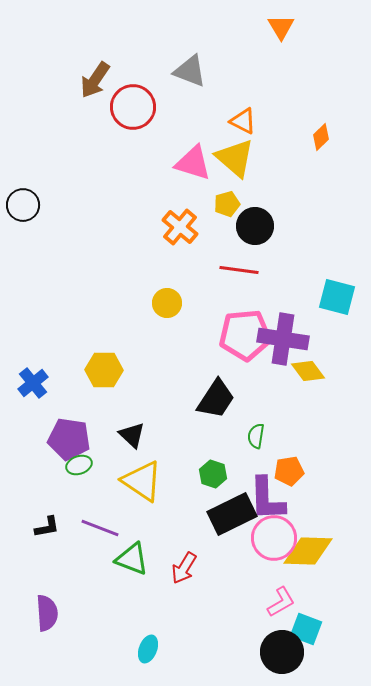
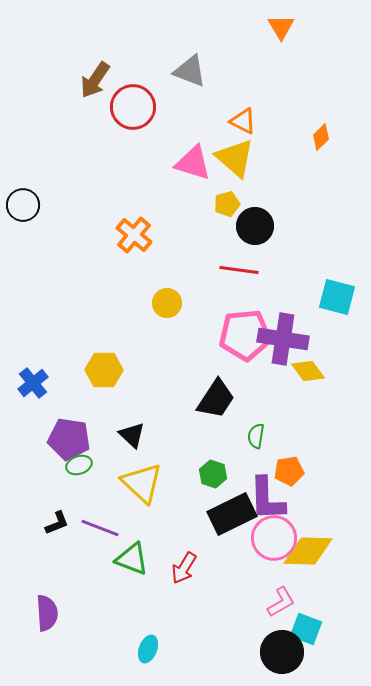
orange cross at (180, 227): moved 46 px left, 8 px down
yellow triangle at (142, 481): moved 2 px down; rotated 9 degrees clockwise
black L-shape at (47, 527): moved 10 px right, 4 px up; rotated 12 degrees counterclockwise
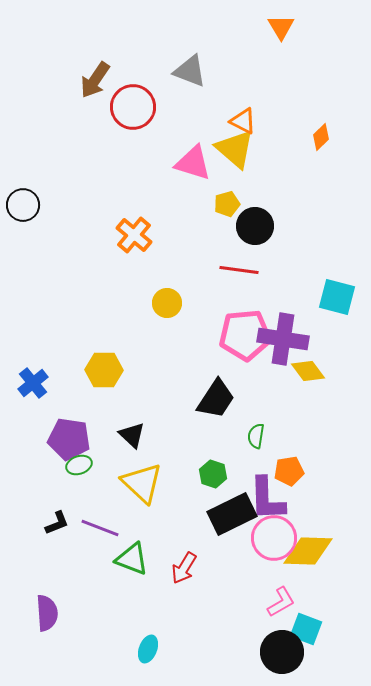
yellow triangle at (235, 158): moved 9 px up
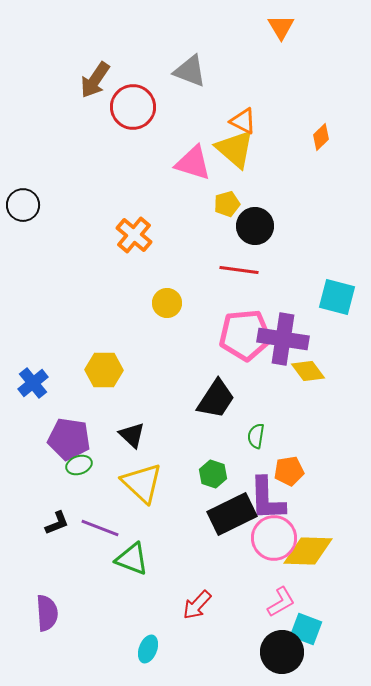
red arrow at (184, 568): moved 13 px right, 37 px down; rotated 12 degrees clockwise
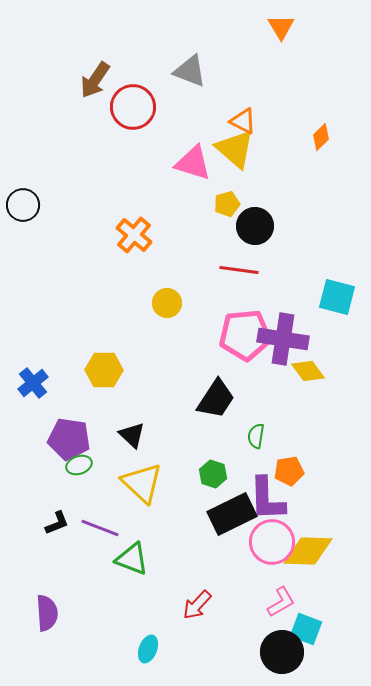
pink circle at (274, 538): moved 2 px left, 4 px down
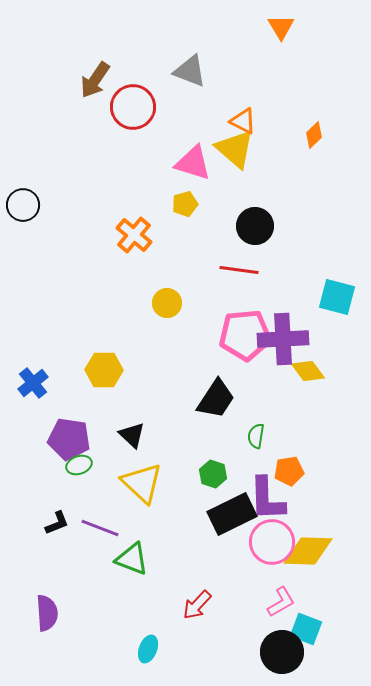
orange diamond at (321, 137): moved 7 px left, 2 px up
yellow pentagon at (227, 204): moved 42 px left
purple cross at (283, 339): rotated 12 degrees counterclockwise
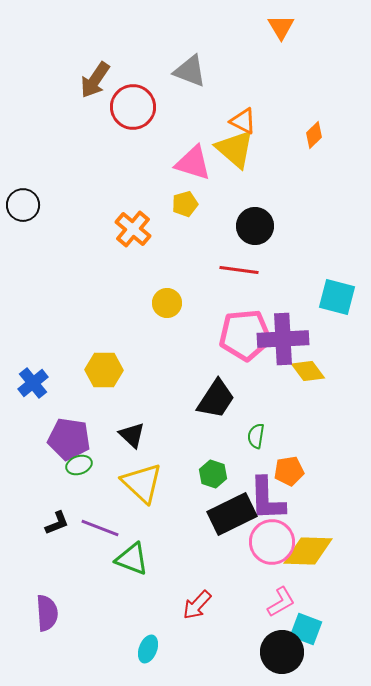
orange cross at (134, 235): moved 1 px left, 6 px up
